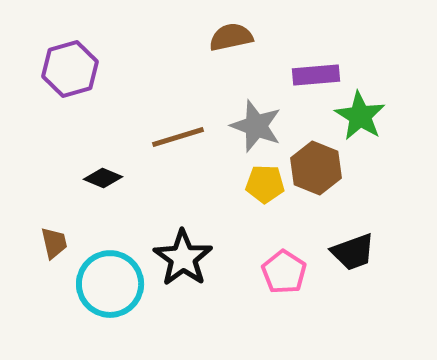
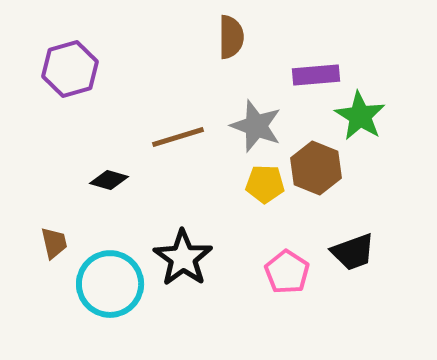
brown semicircle: rotated 102 degrees clockwise
black diamond: moved 6 px right, 2 px down; rotated 6 degrees counterclockwise
pink pentagon: moved 3 px right
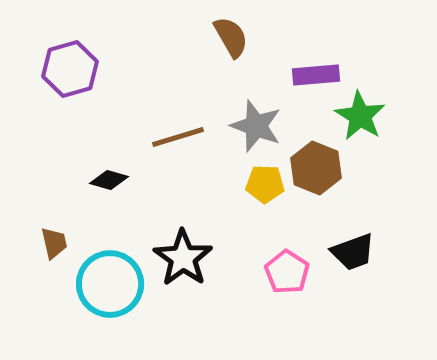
brown semicircle: rotated 30 degrees counterclockwise
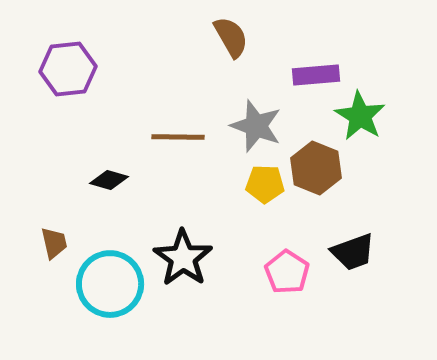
purple hexagon: moved 2 px left; rotated 10 degrees clockwise
brown line: rotated 18 degrees clockwise
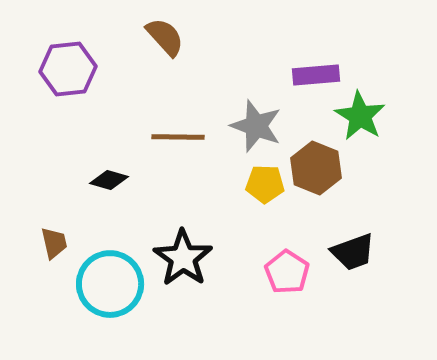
brown semicircle: moved 66 px left; rotated 12 degrees counterclockwise
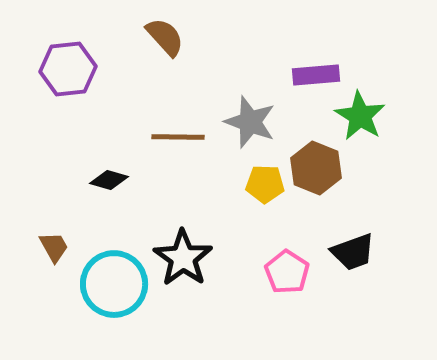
gray star: moved 6 px left, 4 px up
brown trapezoid: moved 4 px down; rotated 16 degrees counterclockwise
cyan circle: moved 4 px right
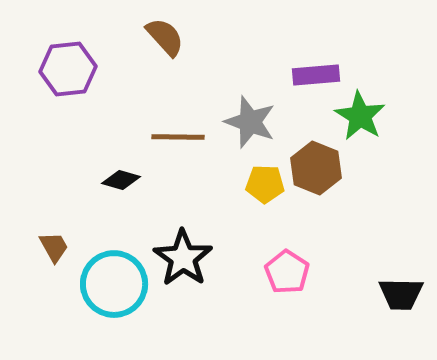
black diamond: moved 12 px right
black trapezoid: moved 48 px right, 42 px down; rotated 21 degrees clockwise
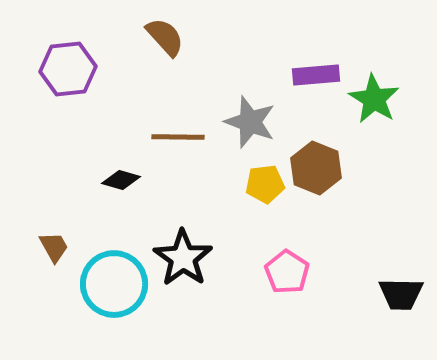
green star: moved 14 px right, 17 px up
yellow pentagon: rotated 9 degrees counterclockwise
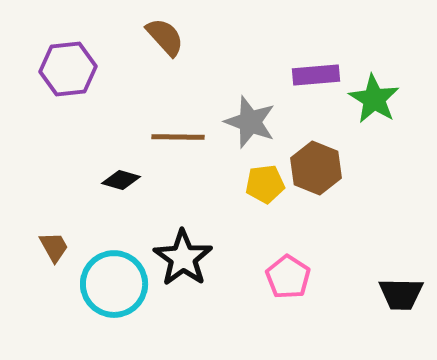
pink pentagon: moved 1 px right, 5 px down
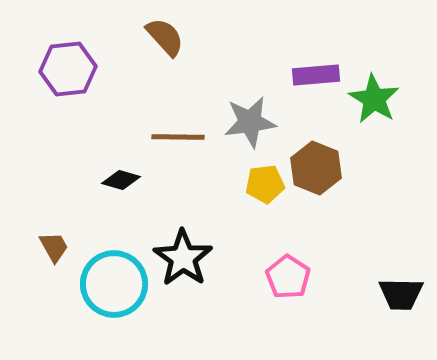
gray star: rotated 28 degrees counterclockwise
